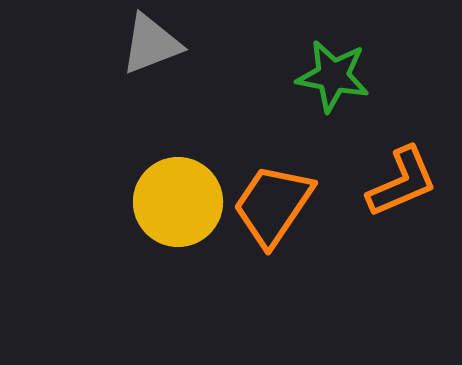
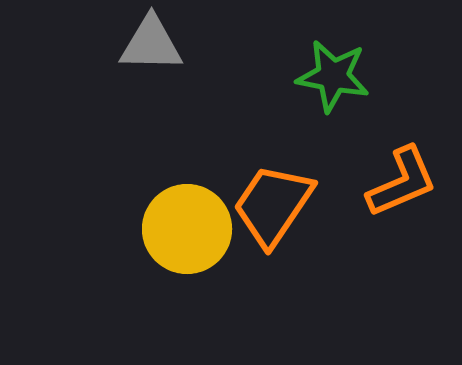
gray triangle: rotated 22 degrees clockwise
yellow circle: moved 9 px right, 27 px down
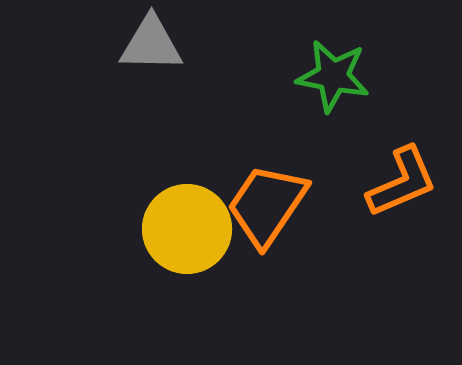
orange trapezoid: moved 6 px left
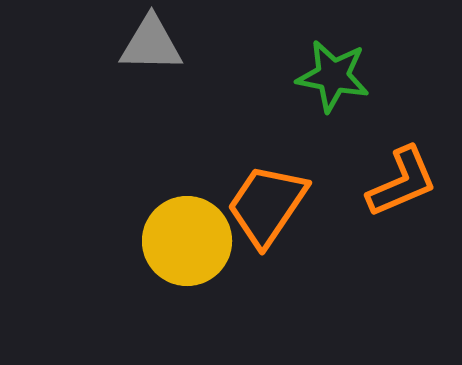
yellow circle: moved 12 px down
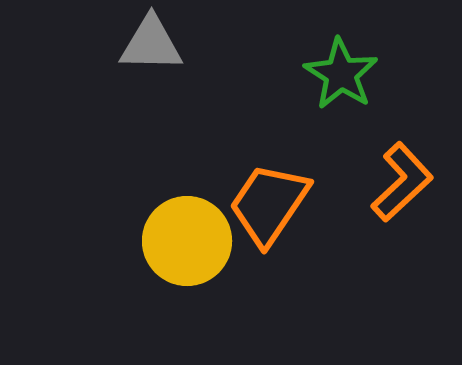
green star: moved 8 px right, 2 px up; rotated 22 degrees clockwise
orange L-shape: rotated 20 degrees counterclockwise
orange trapezoid: moved 2 px right, 1 px up
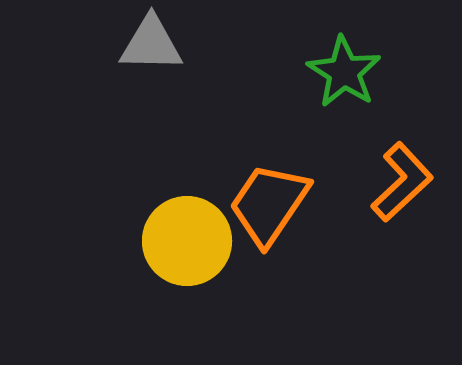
green star: moved 3 px right, 2 px up
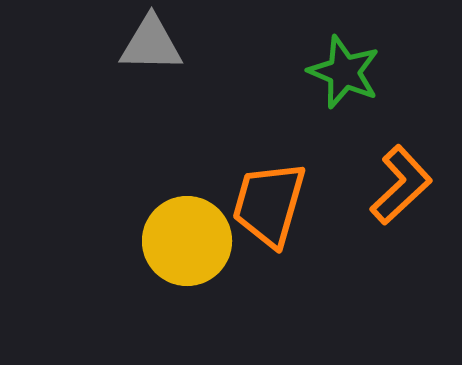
green star: rotated 10 degrees counterclockwise
orange L-shape: moved 1 px left, 3 px down
orange trapezoid: rotated 18 degrees counterclockwise
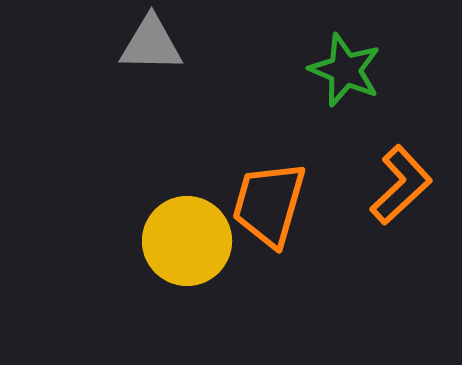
green star: moved 1 px right, 2 px up
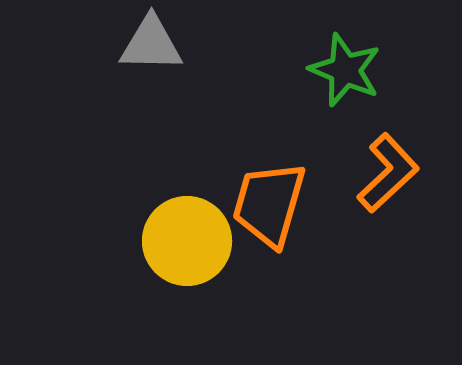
orange L-shape: moved 13 px left, 12 px up
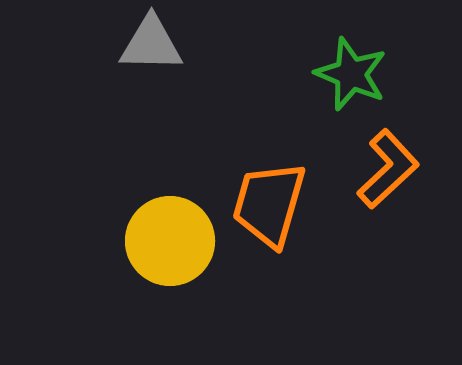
green star: moved 6 px right, 4 px down
orange L-shape: moved 4 px up
yellow circle: moved 17 px left
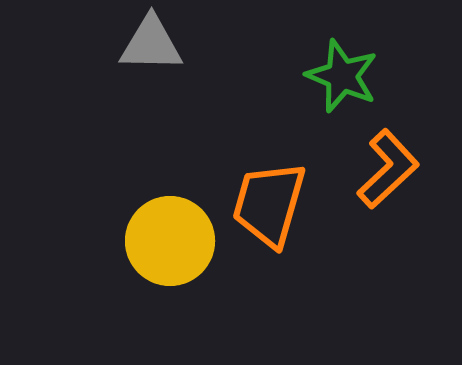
green star: moved 9 px left, 2 px down
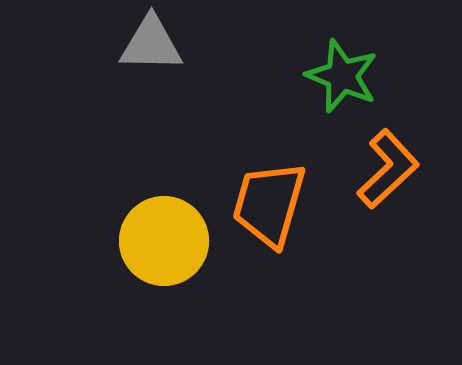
yellow circle: moved 6 px left
